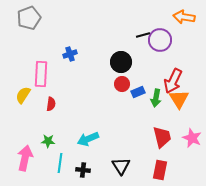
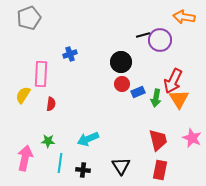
red trapezoid: moved 4 px left, 3 px down
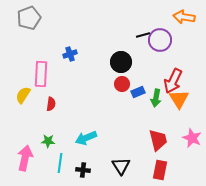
cyan arrow: moved 2 px left, 1 px up
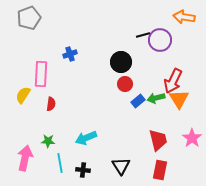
red circle: moved 3 px right
blue rectangle: moved 9 px down; rotated 16 degrees counterclockwise
green arrow: rotated 66 degrees clockwise
pink star: rotated 12 degrees clockwise
cyan line: rotated 18 degrees counterclockwise
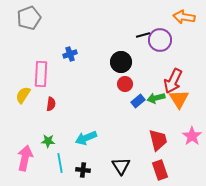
pink star: moved 2 px up
red rectangle: rotated 30 degrees counterclockwise
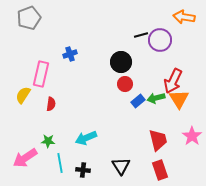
black line: moved 2 px left
pink rectangle: rotated 10 degrees clockwise
pink arrow: rotated 135 degrees counterclockwise
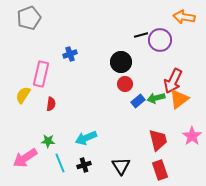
orange triangle: rotated 25 degrees clockwise
cyan line: rotated 12 degrees counterclockwise
black cross: moved 1 px right, 5 px up; rotated 24 degrees counterclockwise
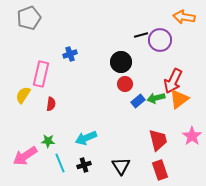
pink arrow: moved 2 px up
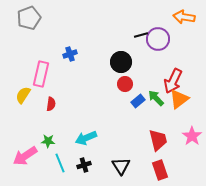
purple circle: moved 2 px left, 1 px up
green arrow: rotated 60 degrees clockwise
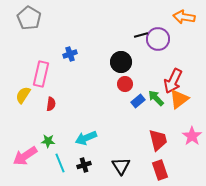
gray pentagon: rotated 20 degrees counterclockwise
